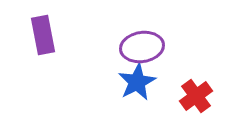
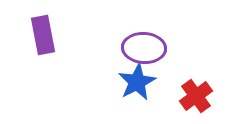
purple ellipse: moved 2 px right, 1 px down; rotated 12 degrees clockwise
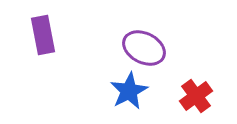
purple ellipse: rotated 24 degrees clockwise
blue star: moved 8 px left, 9 px down
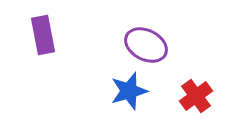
purple ellipse: moved 2 px right, 3 px up
blue star: rotated 12 degrees clockwise
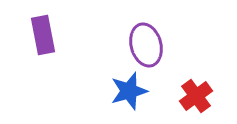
purple ellipse: rotated 48 degrees clockwise
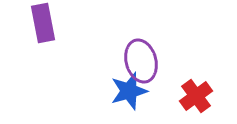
purple rectangle: moved 12 px up
purple ellipse: moved 5 px left, 16 px down
